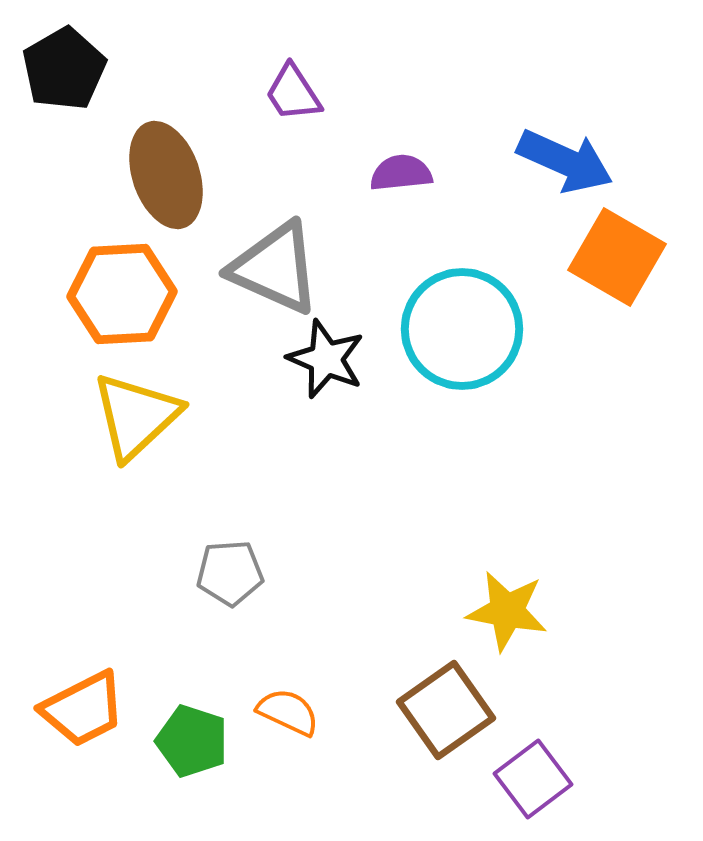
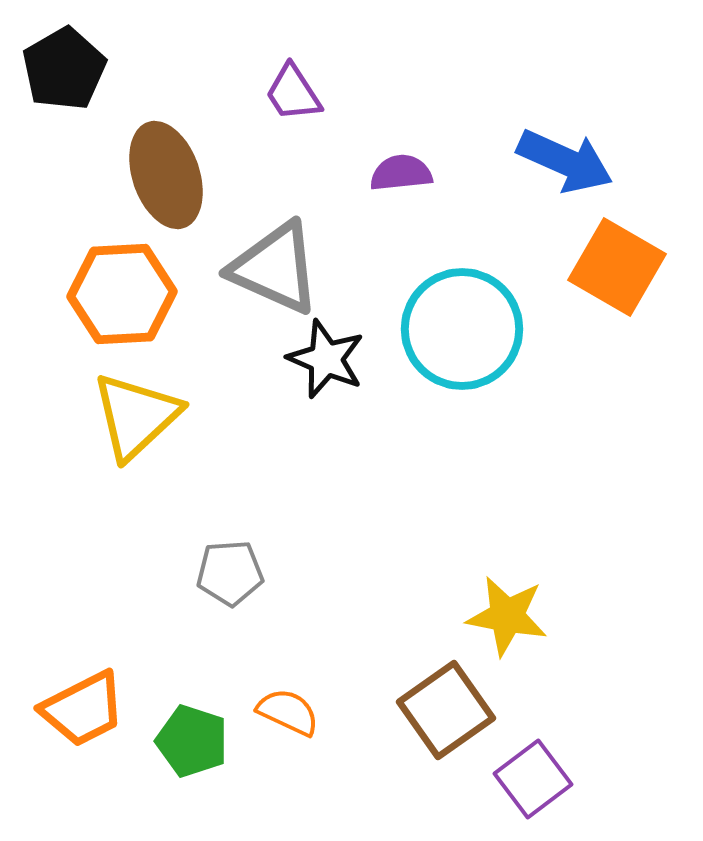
orange square: moved 10 px down
yellow star: moved 5 px down
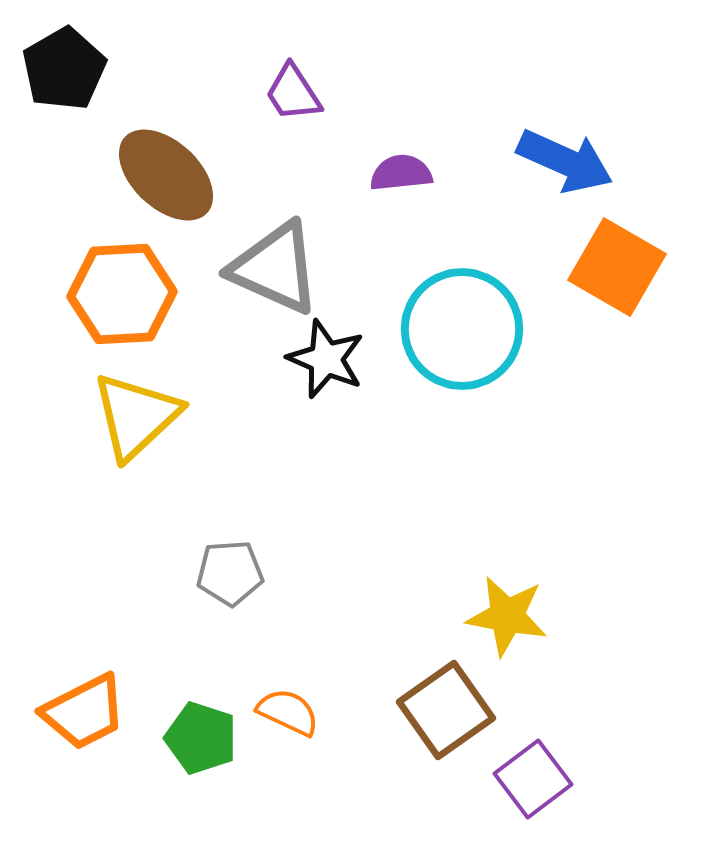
brown ellipse: rotated 28 degrees counterclockwise
orange trapezoid: moved 1 px right, 3 px down
green pentagon: moved 9 px right, 3 px up
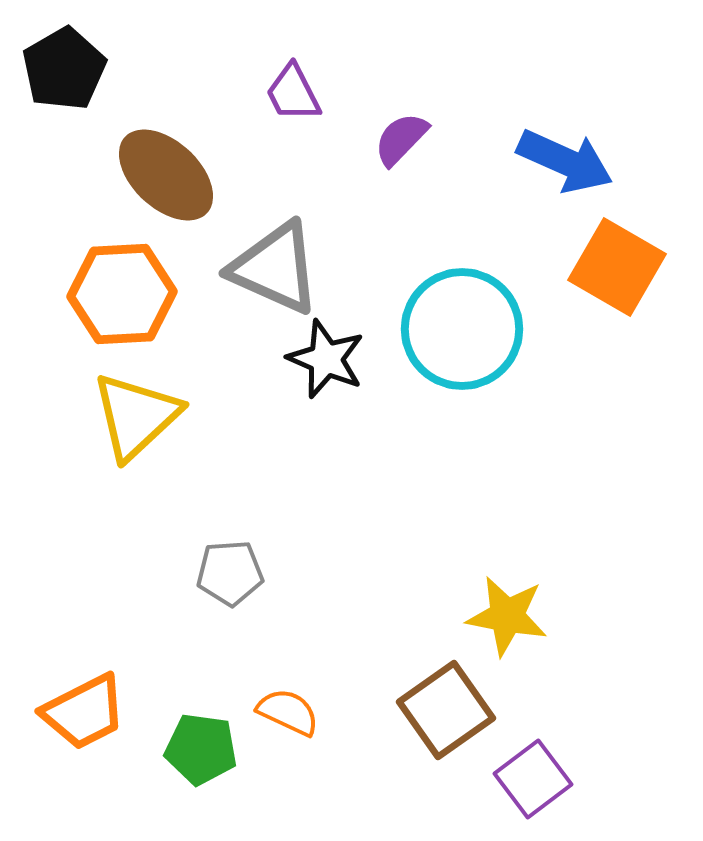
purple trapezoid: rotated 6 degrees clockwise
purple semicircle: moved 34 px up; rotated 40 degrees counterclockwise
green pentagon: moved 11 px down; rotated 10 degrees counterclockwise
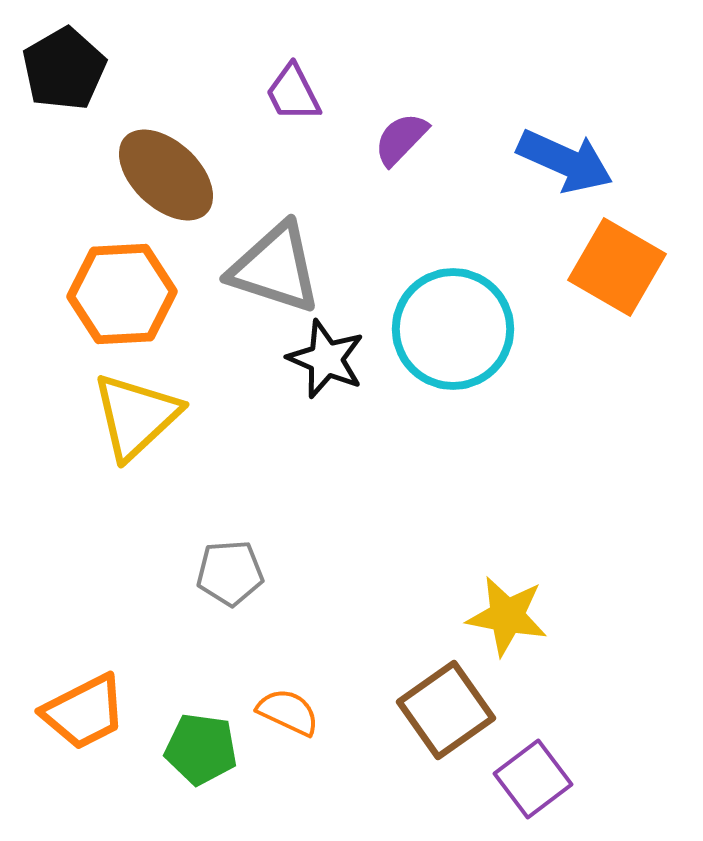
gray triangle: rotated 6 degrees counterclockwise
cyan circle: moved 9 px left
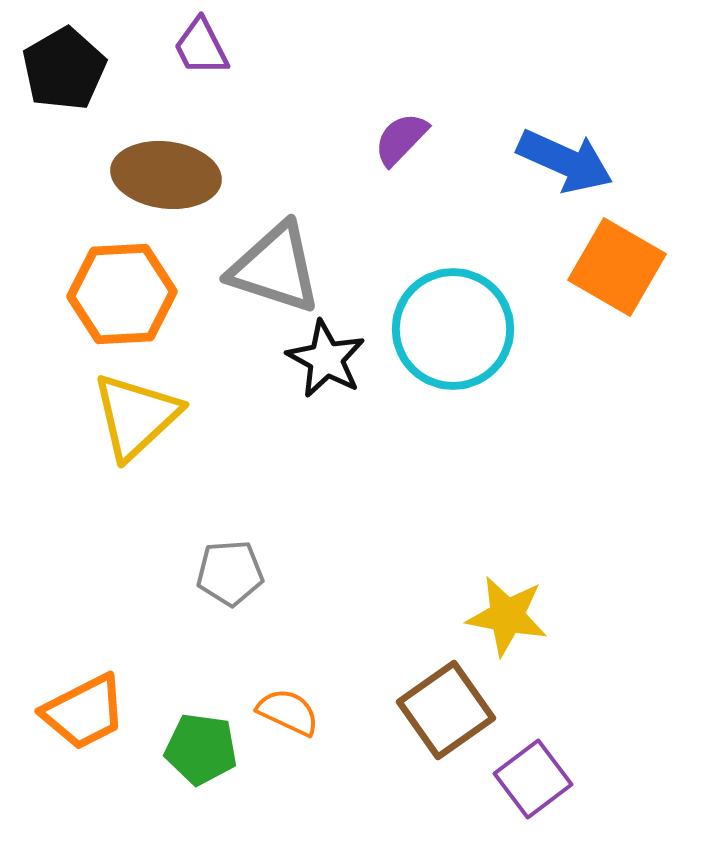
purple trapezoid: moved 92 px left, 46 px up
brown ellipse: rotated 36 degrees counterclockwise
black star: rotated 6 degrees clockwise
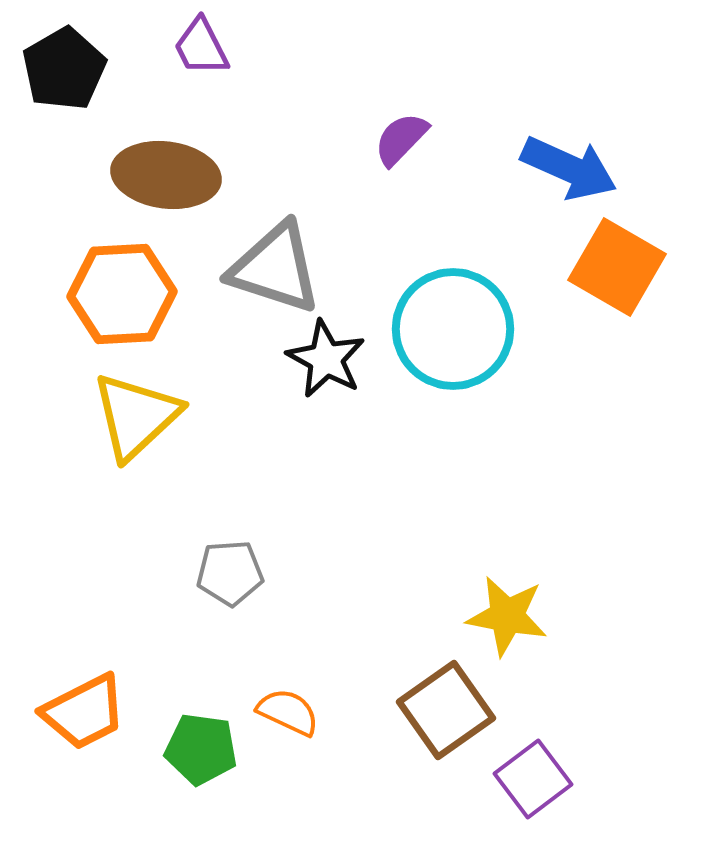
blue arrow: moved 4 px right, 7 px down
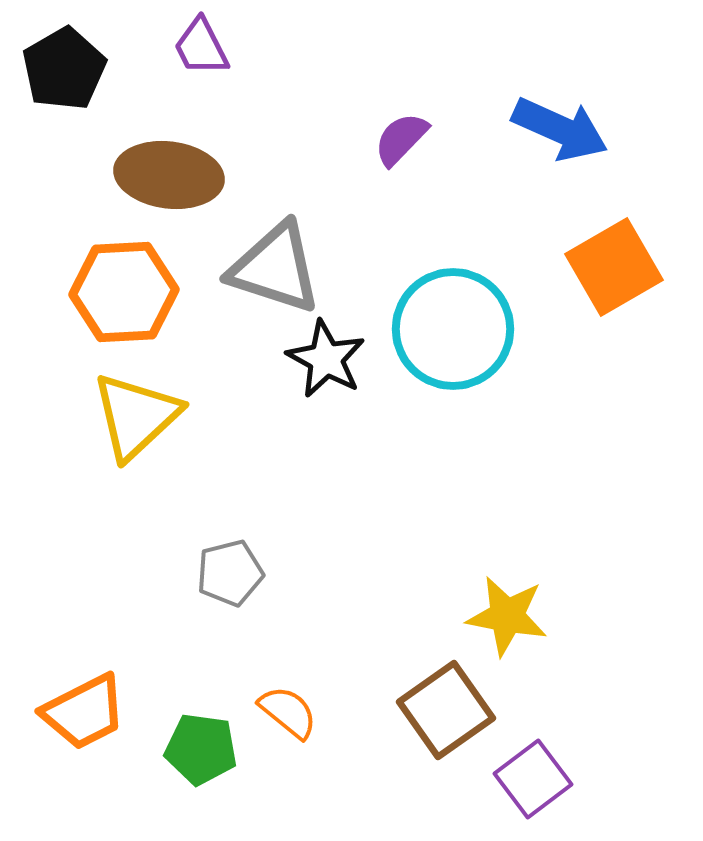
blue arrow: moved 9 px left, 39 px up
brown ellipse: moved 3 px right
orange square: moved 3 px left; rotated 30 degrees clockwise
orange hexagon: moved 2 px right, 2 px up
gray pentagon: rotated 10 degrees counterclockwise
orange semicircle: rotated 14 degrees clockwise
